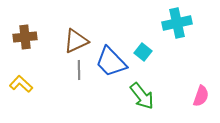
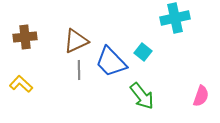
cyan cross: moved 2 px left, 5 px up
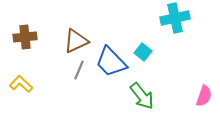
gray line: rotated 24 degrees clockwise
pink semicircle: moved 3 px right
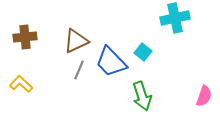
green arrow: rotated 20 degrees clockwise
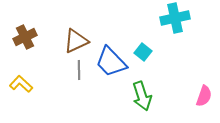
brown cross: rotated 20 degrees counterclockwise
gray line: rotated 24 degrees counterclockwise
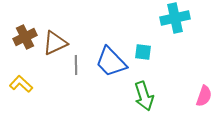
brown triangle: moved 21 px left, 2 px down
cyan square: rotated 30 degrees counterclockwise
gray line: moved 3 px left, 5 px up
green arrow: moved 2 px right
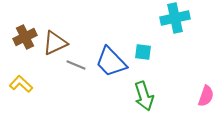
gray line: rotated 66 degrees counterclockwise
pink semicircle: moved 2 px right
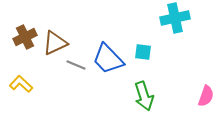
blue trapezoid: moved 3 px left, 3 px up
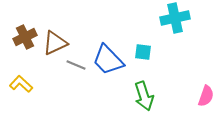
blue trapezoid: moved 1 px down
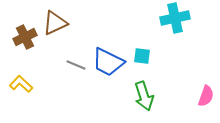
brown triangle: moved 20 px up
cyan square: moved 1 px left, 4 px down
blue trapezoid: moved 2 px down; rotated 20 degrees counterclockwise
